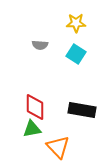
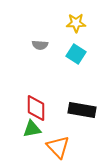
red diamond: moved 1 px right, 1 px down
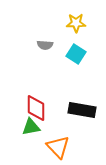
gray semicircle: moved 5 px right
green triangle: moved 1 px left, 2 px up
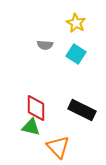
yellow star: rotated 30 degrees clockwise
black rectangle: rotated 16 degrees clockwise
green triangle: rotated 24 degrees clockwise
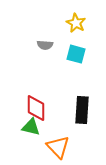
cyan square: rotated 18 degrees counterclockwise
black rectangle: rotated 68 degrees clockwise
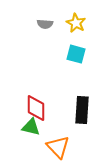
gray semicircle: moved 21 px up
